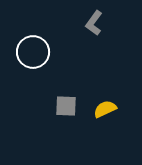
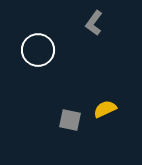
white circle: moved 5 px right, 2 px up
gray square: moved 4 px right, 14 px down; rotated 10 degrees clockwise
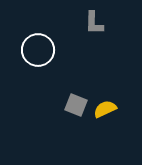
gray L-shape: rotated 35 degrees counterclockwise
gray square: moved 6 px right, 15 px up; rotated 10 degrees clockwise
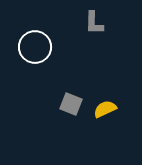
white circle: moved 3 px left, 3 px up
gray square: moved 5 px left, 1 px up
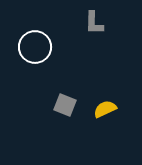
gray square: moved 6 px left, 1 px down
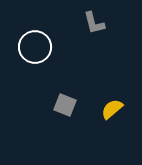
gray L-shape: rotated 15 degrees counterclockwise
yellow semicircle: moved 7 px right; rotated 15 degrees counterclockwise
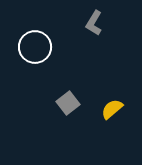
gray L-shape: rotated 45 degrees clockwise
gray square: moved 3 px right, 2 px up; rotated 30 degrees clockwise
